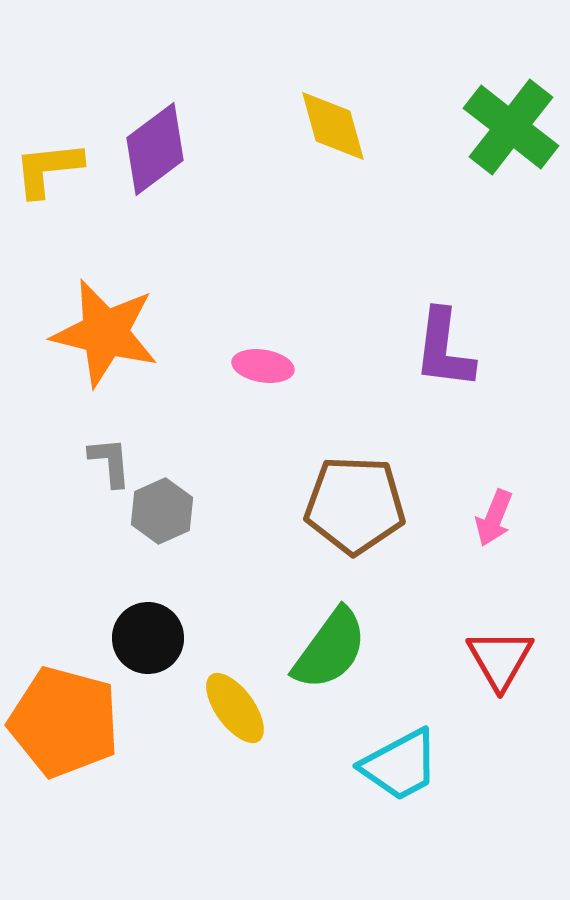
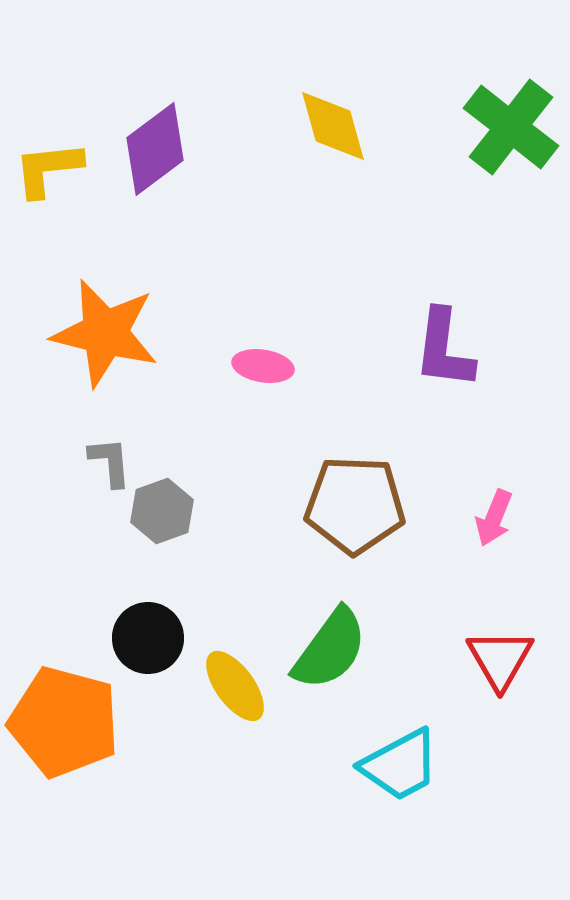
gray hexagon: rotated 4 degrees clockwise
yellow ellipse: moved 22 px up
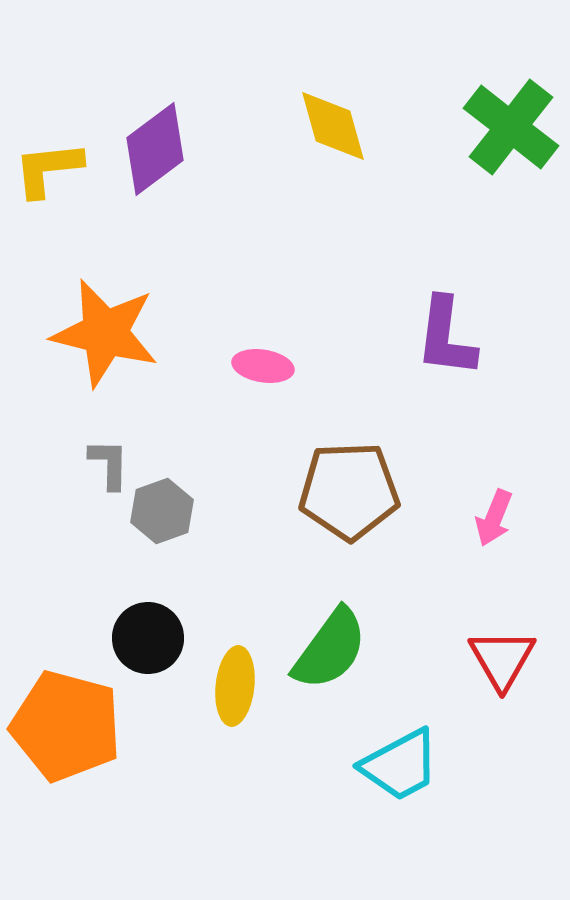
purple L-shape: moved 2 px right, 12 px up
gray L-shape: moved 1 px left, 2 px down; rotated 6 degrees clockwise
brown pentagon: moved 6 px left, 14 px up; rotated 4 degrees counterclockwise
red triangle: moved 2 px right
yellow ellipse: rotated 42 degrees clockwise
orange pentagon: moved 2 px right, 4 px down
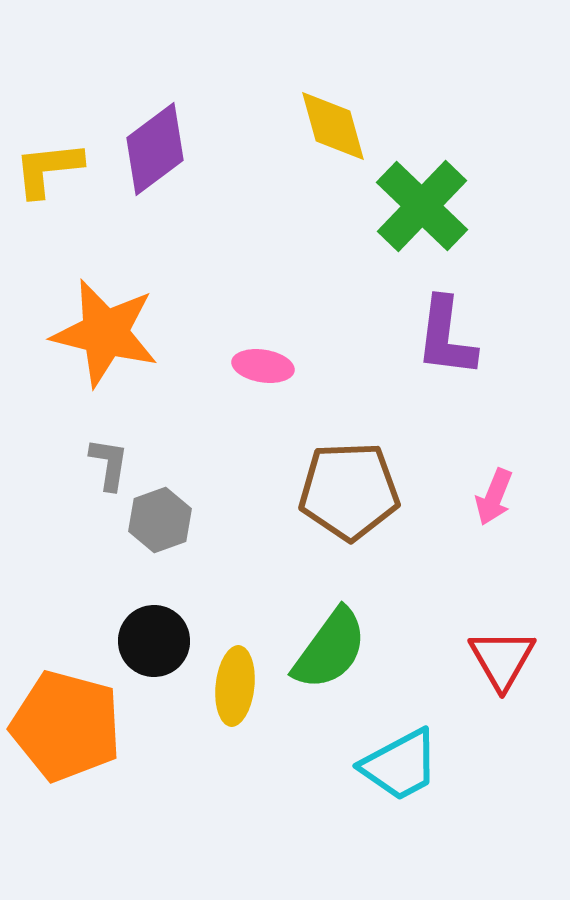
green cross: moved 89 px left, 79 px down; rotated 6 degrees clockwise
gray L-shape: rotated 8 degrees clockwise
gray hexagon: moved 2 px left, 9 px down
pink arrow: moved 21 px up
black circle: moved 6 px right, 3 px down
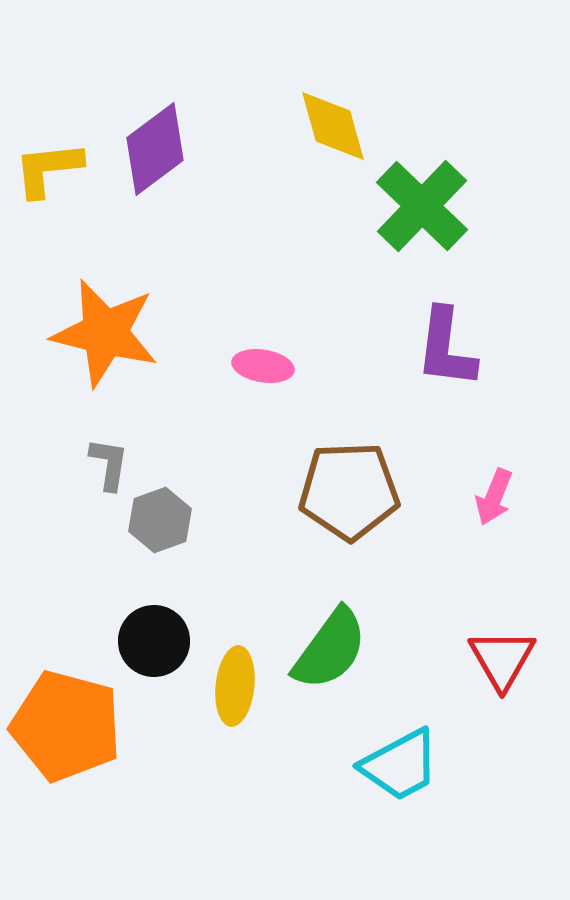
purple L-shape: moved 11 px down
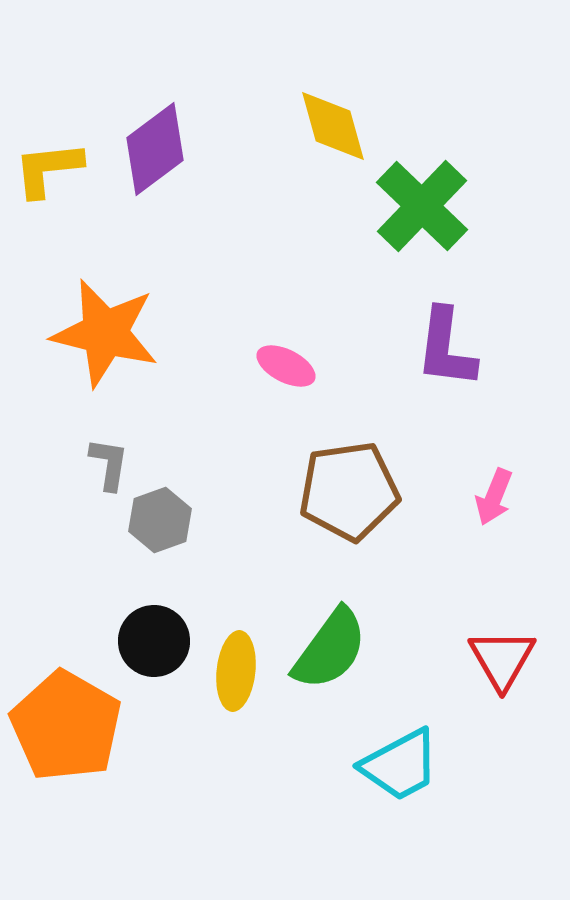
pink ellipse: moved 23 px right; rotated 18 degrees clockwise
brown pentagon: rotated 6 degrees counterclockwise
yellow ellipse: moved 1 px right, 15 px up
orange pentagon: rotated 15 degrees clockwise
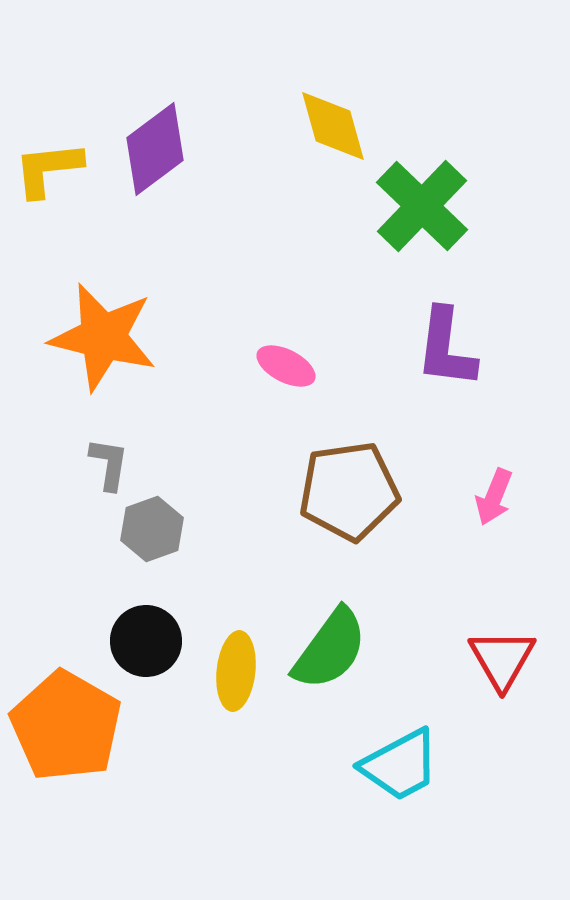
orange star: moved 2 px left, 4 px down
gray hexagon: moved 8 px left, 9 px down
black circle: moved 8 px left
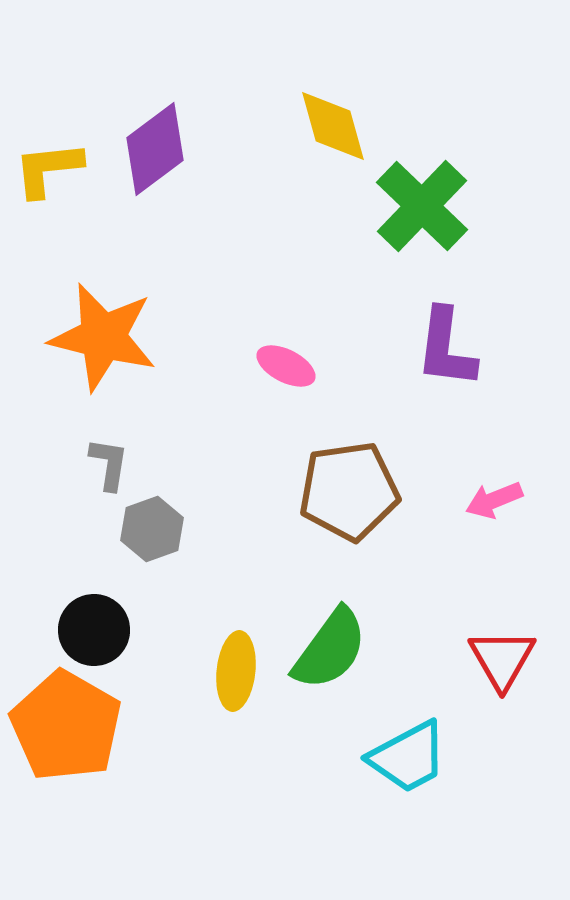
pink arrow: moved 3 px down; rotated 46 degrees clockwise
black circle: moved 52 px left, 11 px up
cyan trapezoid: moved 8 px right, 8 px up
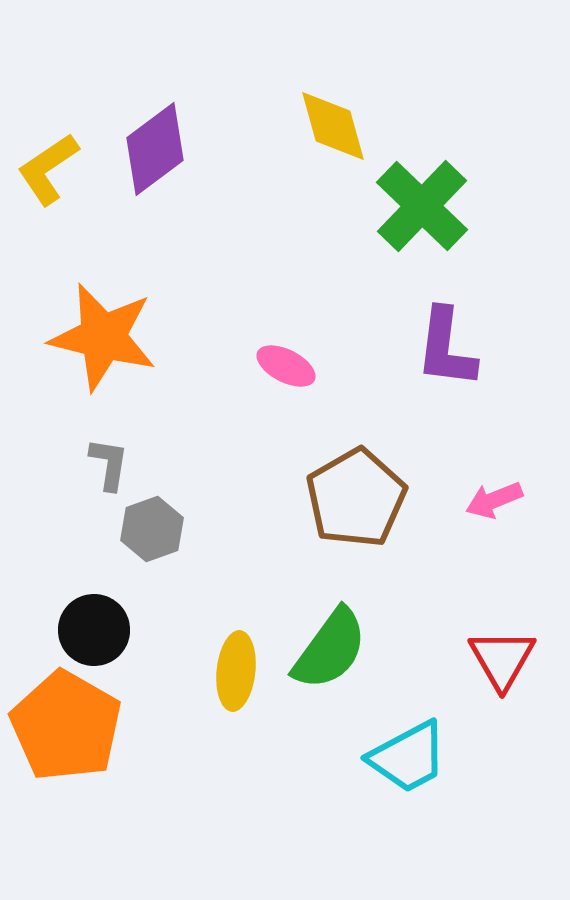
yellow L-shape: rotated 28 degrees counterclockwise
brown pentagon: moved 7 px right, 7 px down; rotated 22 degrees counterclockwise
